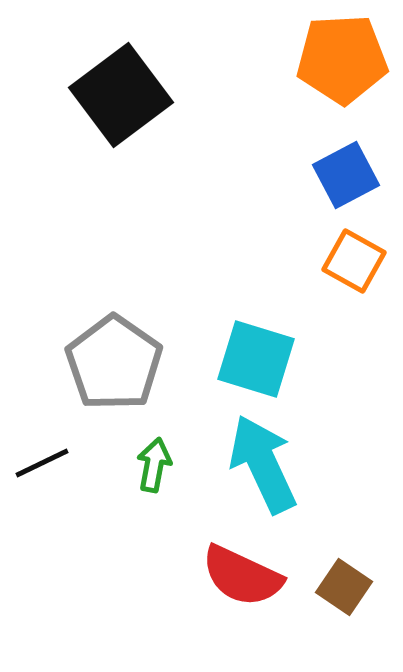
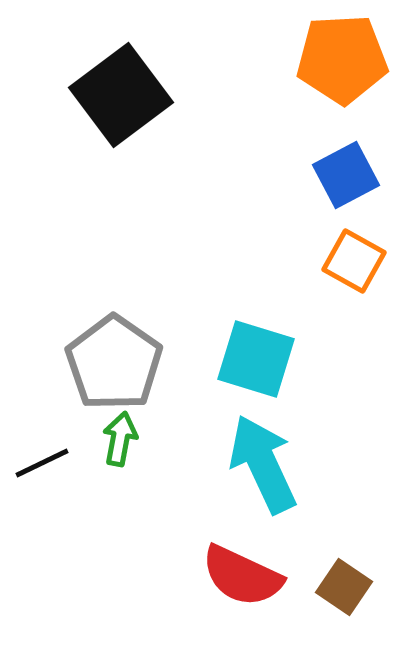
green arrow: moved 34 px left, 26 px up
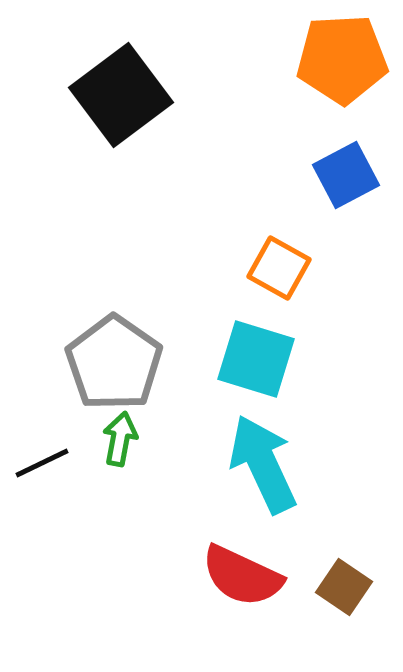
orange square: moved 75 px left, 7 px down
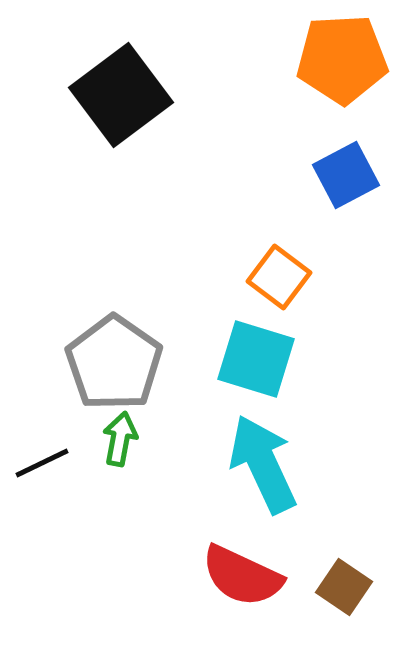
orange square: moved 9 px down; rotated 8 degrees clockwise
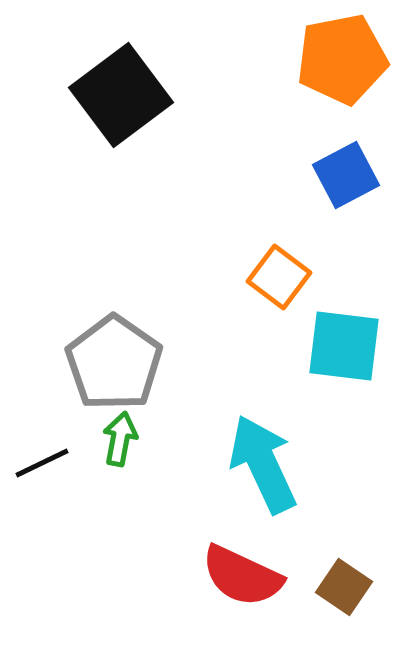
orange pentagon: rotated 8 degrees counterclockwise
cyan square: moved 88 px right, 13 px up; rotated 10 degrees counterclockwise
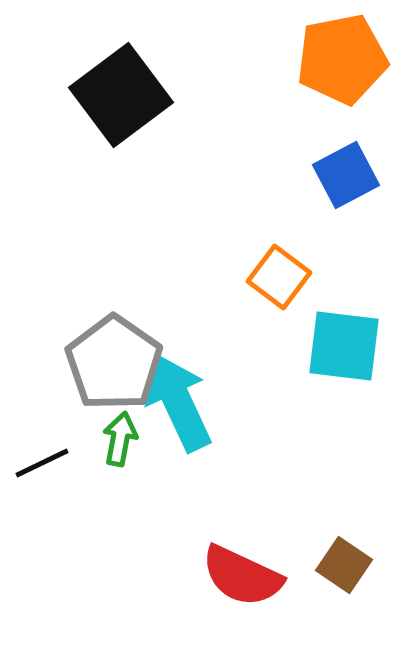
cyan arrow: moved 85 px left, 62 px up
brown square: moved 22 px up
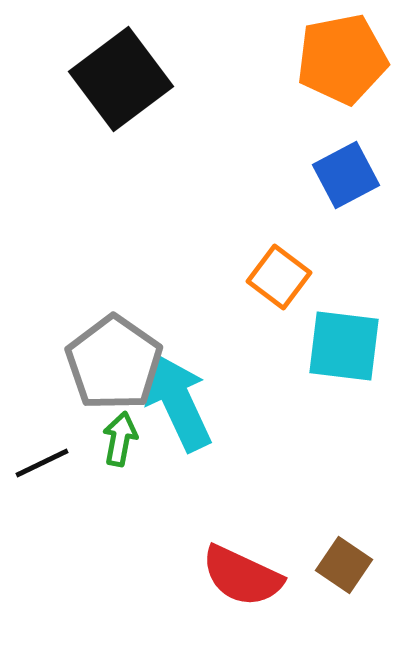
black square: moved 16 px up
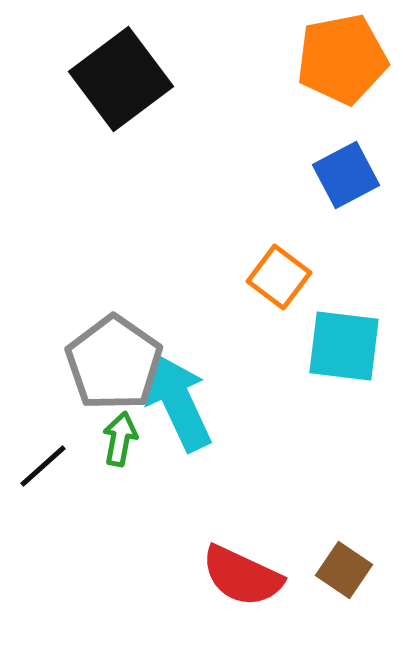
black line: moved 1 px right, 3 px down; rotated 16 degrees counterclockwise
brown square: moved 5 px down
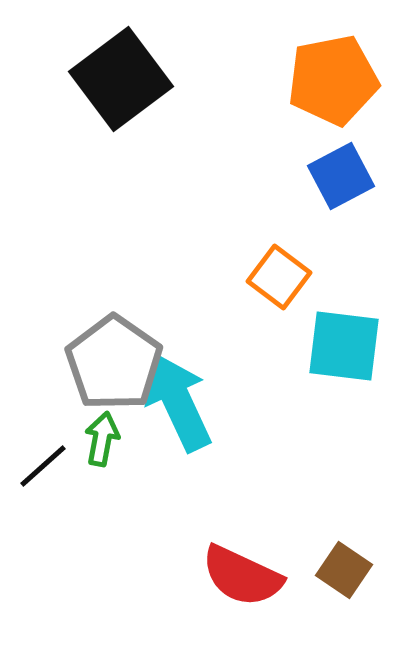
orange pentagon: moved 9 px left, 21 px down
blue square: moved 5 px left, 1 px down
green arrow: moved 18 px left
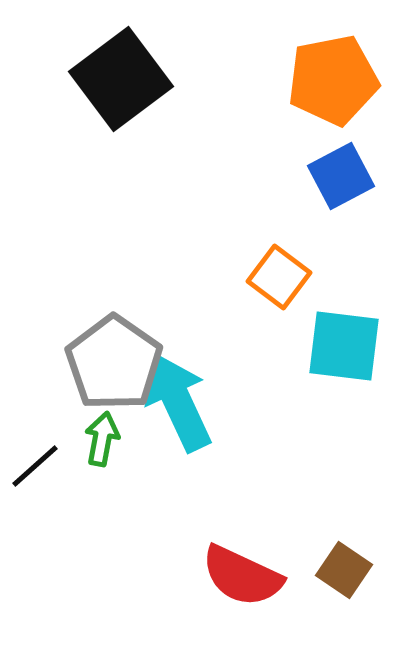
black line: moved 8 px left
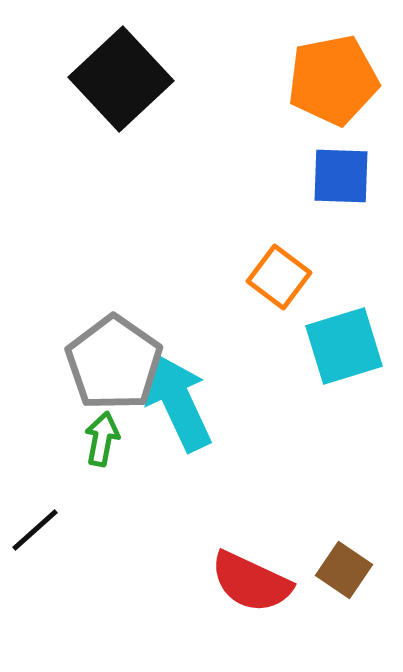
black square: rotated 6 degrees counterclockwise
blue square: rotated 30 degrees clockwise
cyan square: rotated 24 degrees counterclockwise
black line: moved 64 px down
red semicircle: moved 9 px right, 6 px down
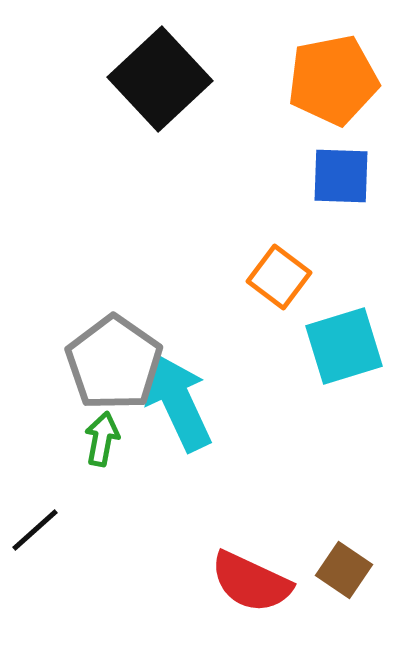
black square: moved 39 px right
